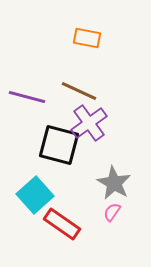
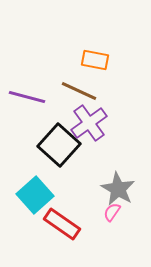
orange rectangle: moved 8 px right, 22 px down
black square: rotated 27 degrees clockwise
gray star: moved 4 px right, 6 px down
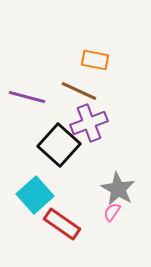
purple cross: rotated 15 degrees clockwise
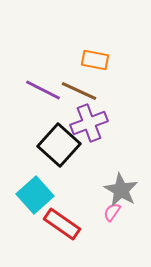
purple line: moved 16 px right, 7 px up; rotated 12 degrees clockwise
gray star: moved 3 px right, 1 px down
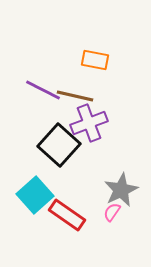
brown line: moved 4 px left, 5 px down; rotated 12 degrees counterclockwise
gray star: rotated 16 degrees clockwise
red rectangle: moved 5 px right, 9 px up
